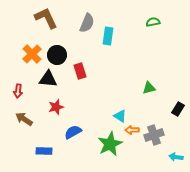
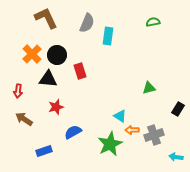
blue rectangle: rotated 21 degrees counterclockwise
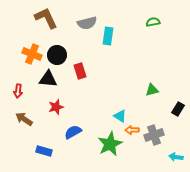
gray semicircle: rotated 54 degrees clockwise
orange cross: rotated 24 degrees counterclockwise
green triangle: moved 3 px right, 2 px down
blue rectangle: rotated 35 degrees clockwise
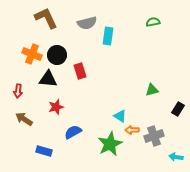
gray cross: moved 1 px down
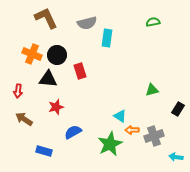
cyan rectangle: moved 1 px left, 2 px down
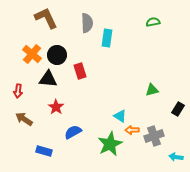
gray semicircle: rotated 78 degrees counterclockwise
orange cross: rotated 18 degrees clockwise
red star: rotated 21 degrees counterclockwise
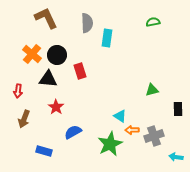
black rectangle: rotated 32 degrees counterclockwise
brown arrow: rotated 102 degrees counterclockwise
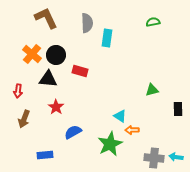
black circle: moved 1 px left
red rectangle: rotated 56 degrees counterclockwise
gray cross: moved 22 px down; rotated 24 degrees clockwise
blue rectangle: moved 1 px right, 4 px down; rotated 21 degrees counterclockwise
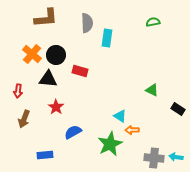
brown L-shape: rotated 110 degrees clockwise
green triangle: rotated 40 degrees clockwise
black rectangle: rotated 56 degrees counterclockwise
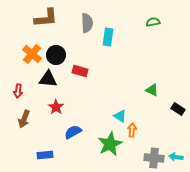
cyan rectangle: moved 1 px right, 1 px up
orange arrow: rotated 96 degrees clockwise
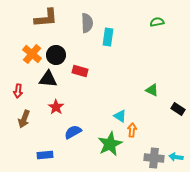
green semicircle: moved 4 px right
